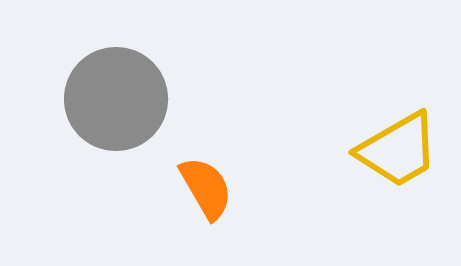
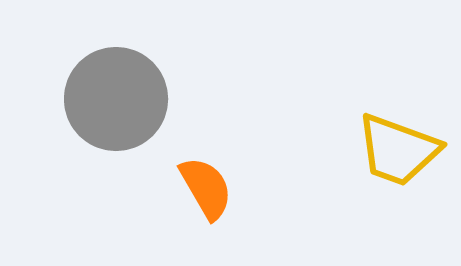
yellow trapezoid: rotated 50 degrees clockwise
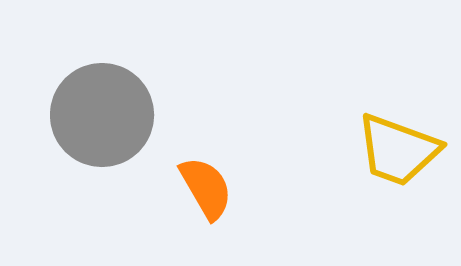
gray circle: moved 14 px left, 16 px down
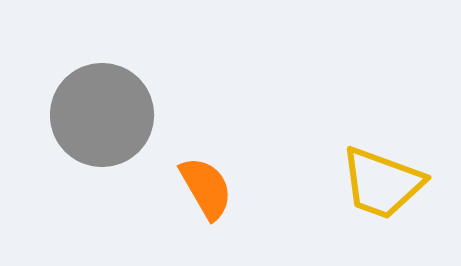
yellow trapezoid: moved 16 px left, 33 px down
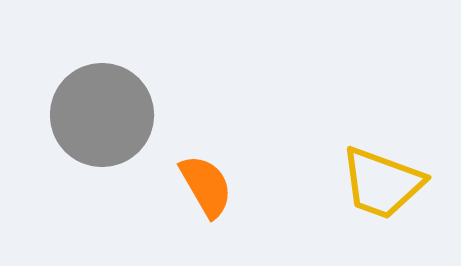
orange semicircle: moved 2 px up
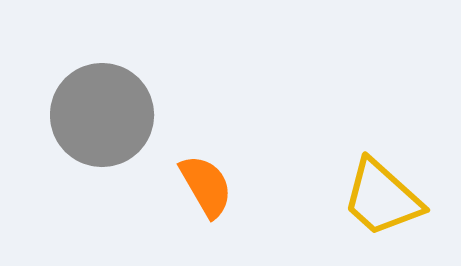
yellow trapezoid: moved 15 px down; rotated 22 degrees clockwise
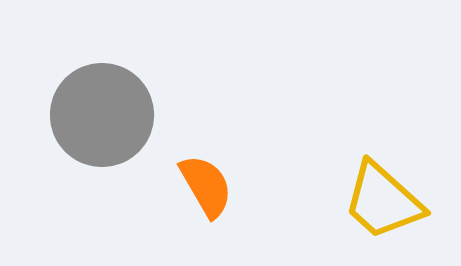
yellow trapezoid: moved 1 px right, 3 px down
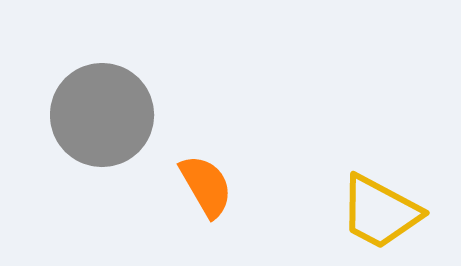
yellow trapezoid: moved 3 px left, 11 px down; rotated 14 degrees counterclockwise
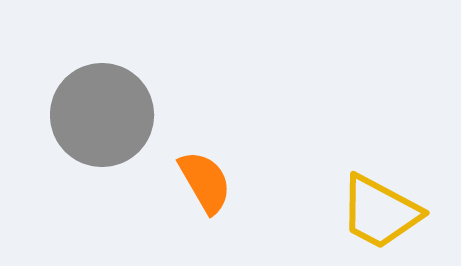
orange semicircle: moved 1 px left, 4 px up
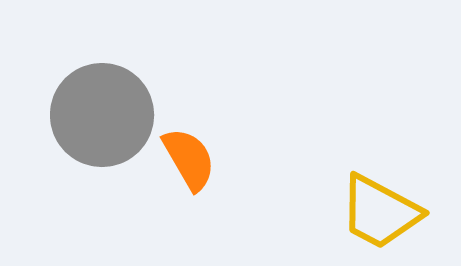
orange semicircle: moved 16 px left, 23 px up
